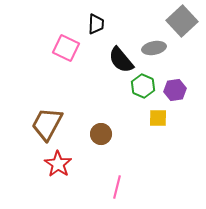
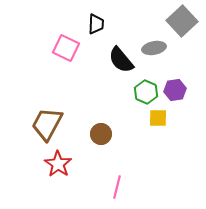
green hexagon: moved 3 px right, 6 px down
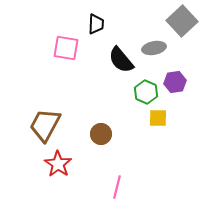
pink square: rotated 16 degrees counterclockwise
purple hexagon: moved 8 px up
brown trapezoid: moved 2 px left, 1 px down
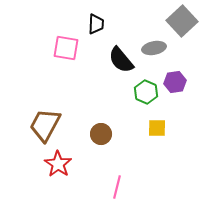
yellow square: moved 1 px left, 10 px down
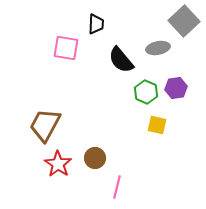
gray square: moved 2 px right
gray ellipse: moved 4 px right
purple hexagon: moved 1 px right, 6 px down
yellow square: moved 3 px up; rotated 12 degrees clockwise
brown circle: moved 6 px left, 24 px down
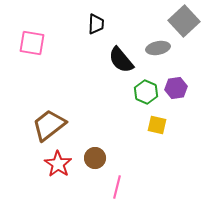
pink square: moved 34 px left, 5 px up
brown trapezoid: moved 4 px right; rotated 24 degrees clockwise
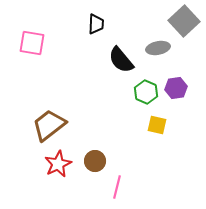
brown circle: moved 3 px down
red star: rotated 12 degrees clockwise
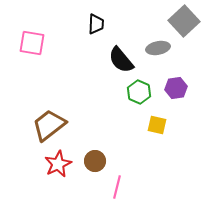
green hexagon: moved 7 px left
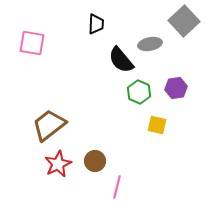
gray ellipse: moved 8 px left, 4 px up
